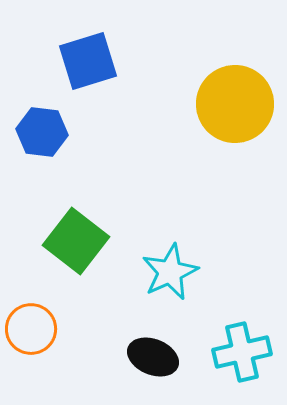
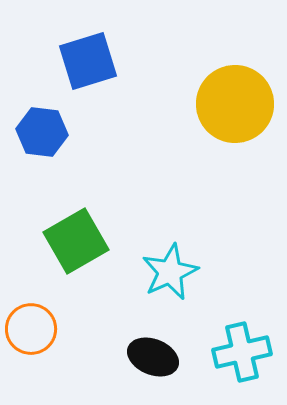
green square: rotated 22 degrees clockwise
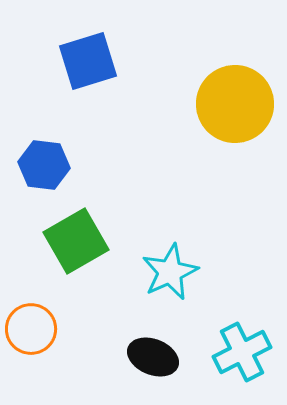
blue hexagon: moved 2 px right, 33 px down
cyan cross: rotated 14 degrees counterclockwise
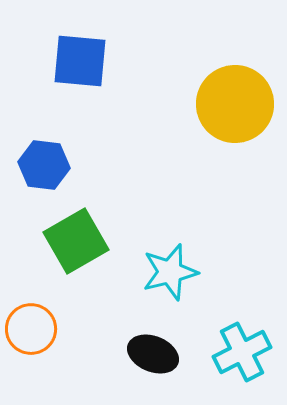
blue square: moved 8 px left; rotated 22 degrees clockwise
cyan star: rotated 10 degrees clockwise
black ellipse: moved 3 px up
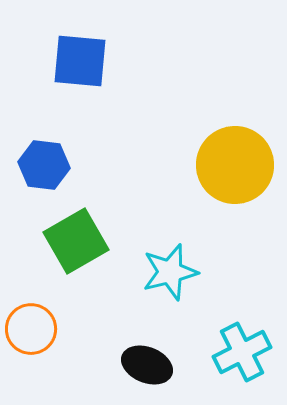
yellow circle: moved 61 px down
black ellipse: moved 6 px left, 11 px down
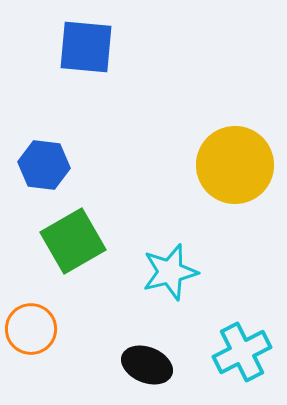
blue square: moved 6 px right, 14 px up
green square: moved 3 px left
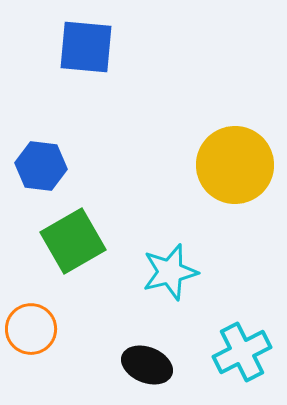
blue hexagon: moved 3 px left, 1 px down
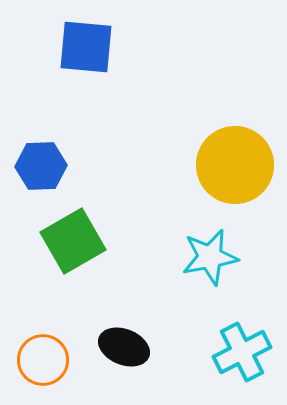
blue hexagon: rotated 9 degrees counterclockwise
cyan star: moved 40 px right, 15 px up; rotated 4 degrees clockwise
orange circle: moved 12 px right, 31 px down
black ellipse: moved 23 px left, 18 px up
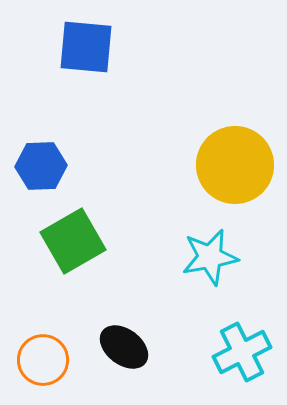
black ellipse: rotated 15 degrees clockwise
